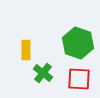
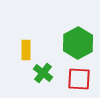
green hexagon: rotated 12 degrees clockwise
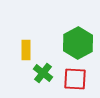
red square: moved 4 px left
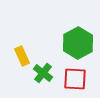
yellow rectangle: moved 4 px left, 6 px down; rotated 24 degrees counterclockwise
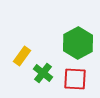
yellow rectangle: rotated 60 degrees clockwise
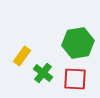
green hexagon: rotated 20 degrees clockwise
